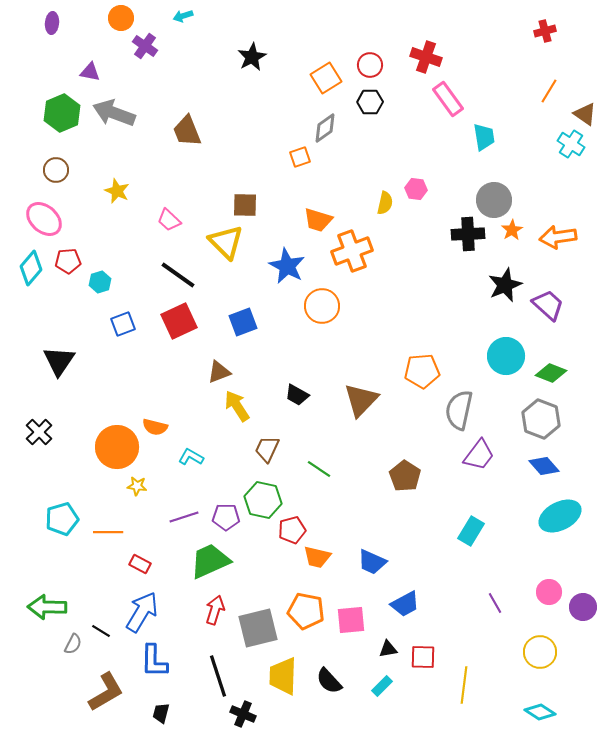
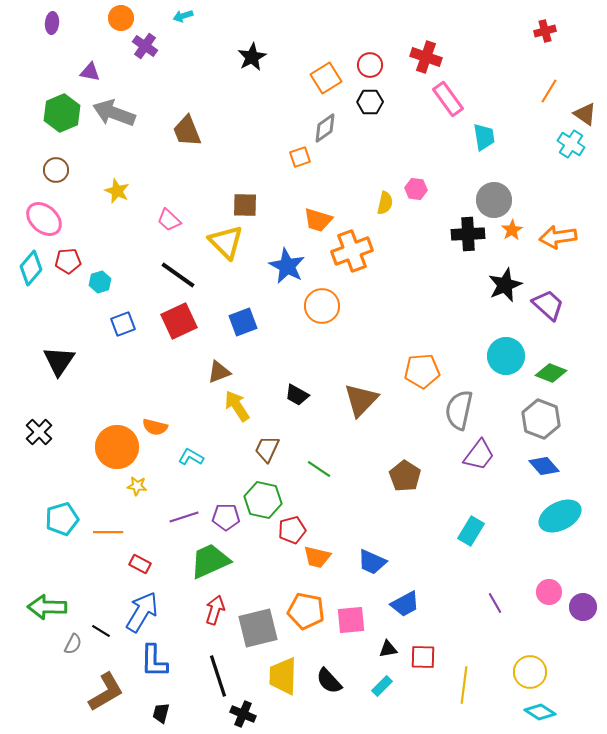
yellow circle at (540, 652): moved 10 px left, 20 px down
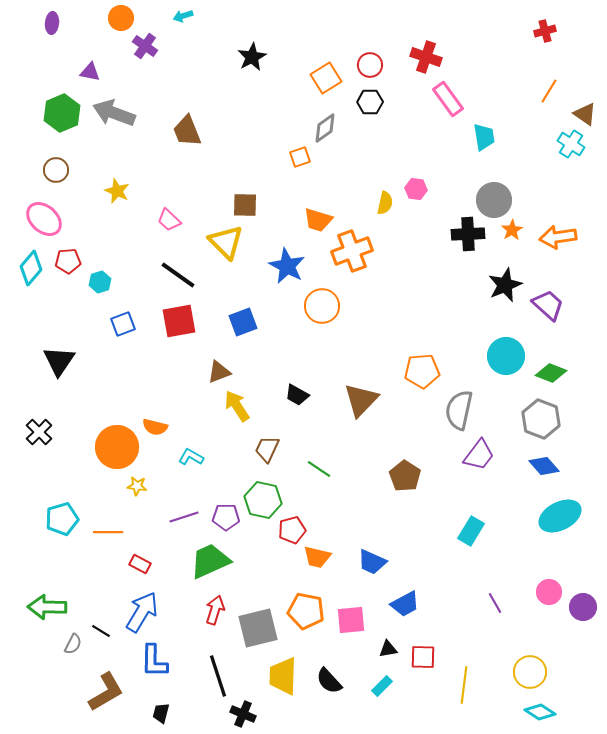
red square at (179, 321): rotated 15 degrees clockwise
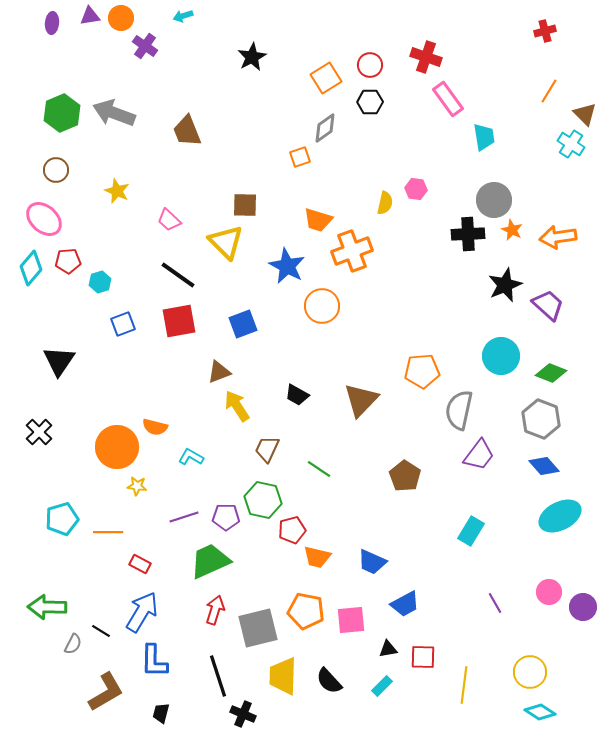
purple triangle at (90, 72): moved 56 px up; rotated 20 degrees counterclockwise
brown triangle at (585, 114): rotated 10 degrees clockwise
orange star at (512, 230): rotated 15 degrees counterclockwise
blue square at (243, 322): moved 2 px down
cyan circle at (506, 356): moved 5 px left
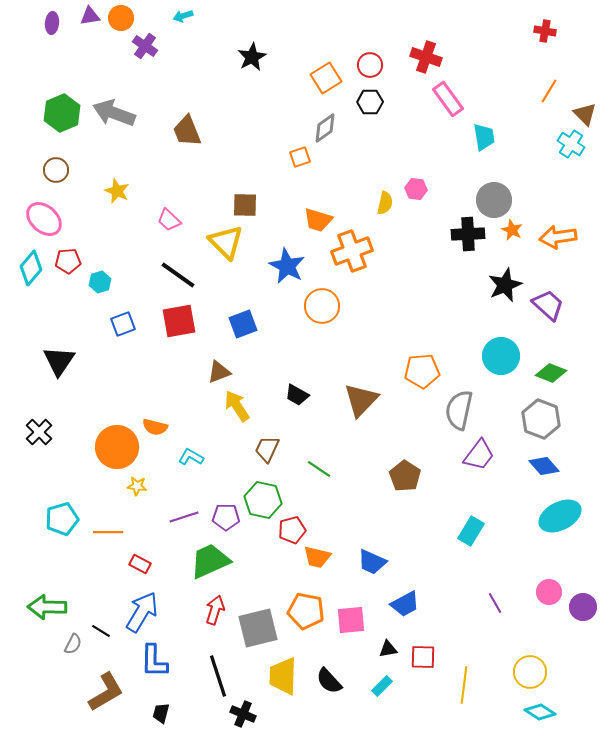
red cross at (545, 31): rotated 25 degrees clockwise
